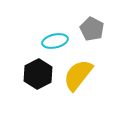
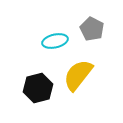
black hexagon: moved 14 px down; rotated 12 degrees clockwise
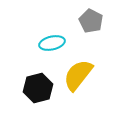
gray pentagon: moved 1 px left, 8 px up
cyan ellipse: moved 3 px left, 2 px down
